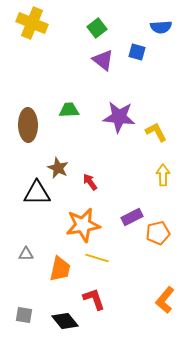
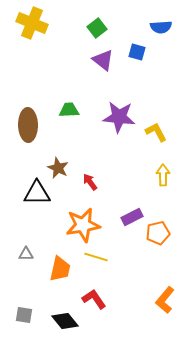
yellow line: moved 1 px left, 1 px up
red L-shape: rotated 15 degrees counterclockwise
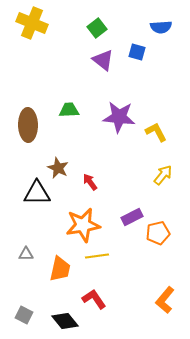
yellow arrow: rotated 40 degrees clockwise
yellow line: moved 1 px right, 1 px up; rotated 25 degrees counterclockwise
gray square: rotated 18 degrees clockwise
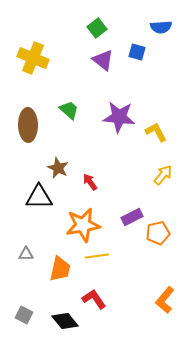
yellow cross: moved 1 px right, 35 px down
green trapezoid: rotated 45 degrees clockwise
black triangle: moved 2 px right, 4 px down
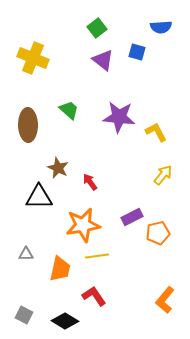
red L-shape: moved 3 px up
black diamond: rotated 20 degrees counterclockwise
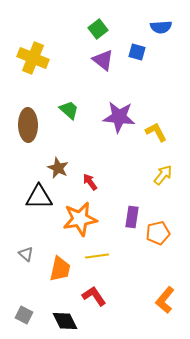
green square: moved 1 px right, 1 px down
purple rectangle: rotated 55 degrees counterclockwise
orange star: moved 3 px left, 6 px up
gray triangle: rotated 42 degrees clockwise
black diamond: rotated 32 degrees clockwise
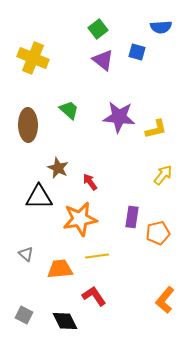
yellow L-shape: moved 3 px up; rotated 105 degrees clockwise
orange trapezoid: rotated 108 degrees counterclockwise
